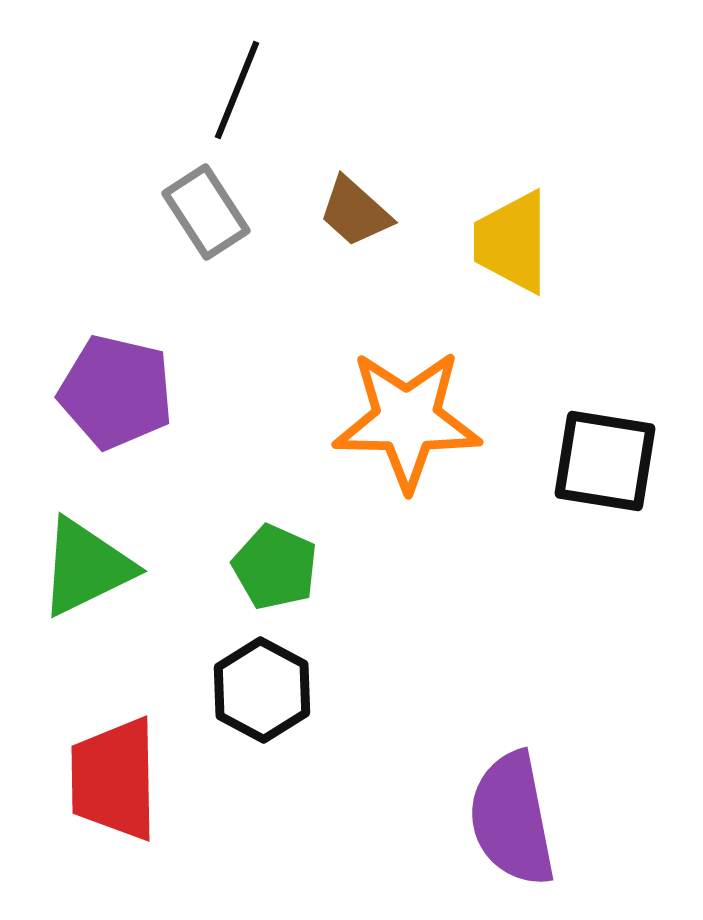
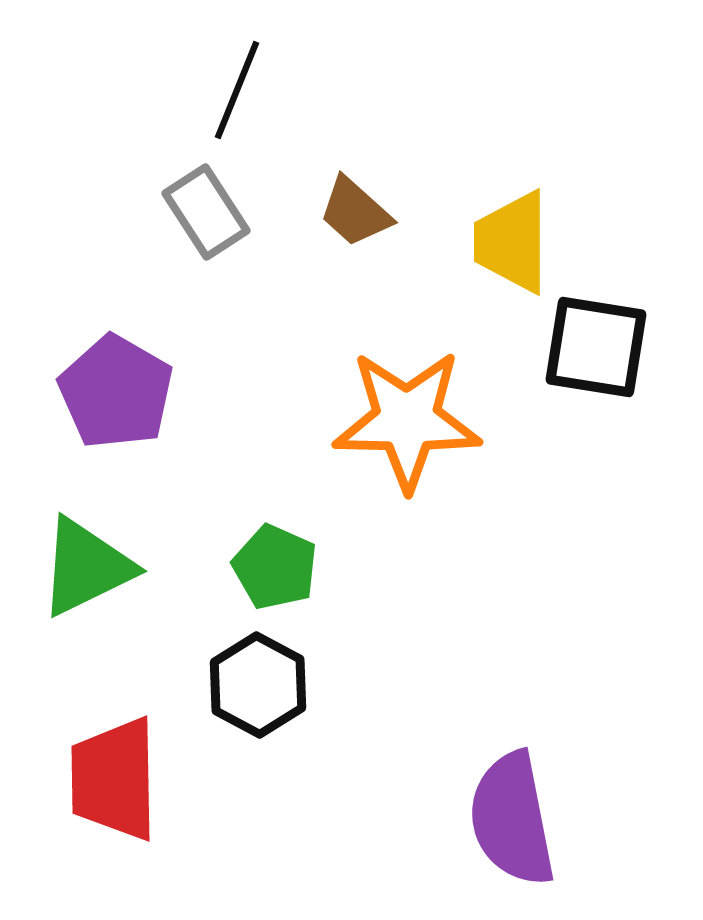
purple pentagon: rotated 17 degrees clockwise
black square: moved 9 px left, 114 px up
black hexagon: moved 4 px left, 5 px up
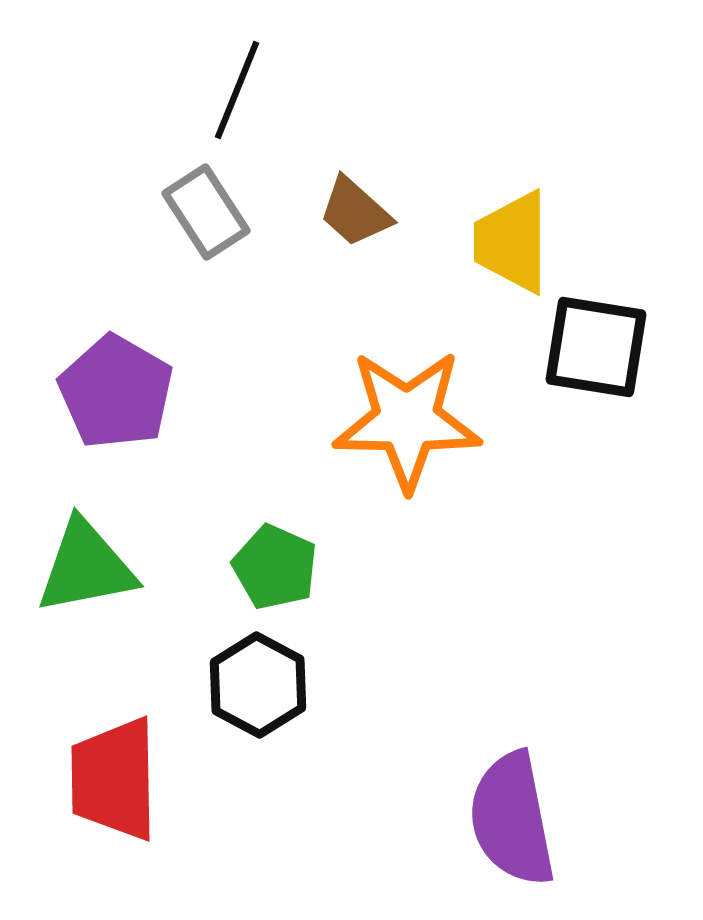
green triangle: rotated 15 degrees clockwise
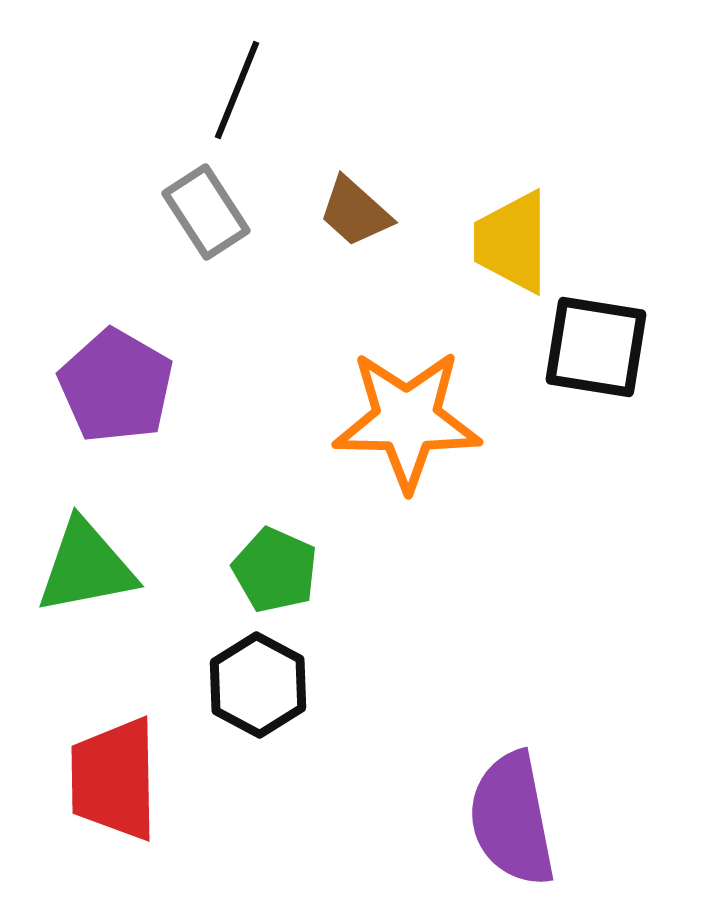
purple pentagon: moved 6 px up
green pentagon: moved 3 px down
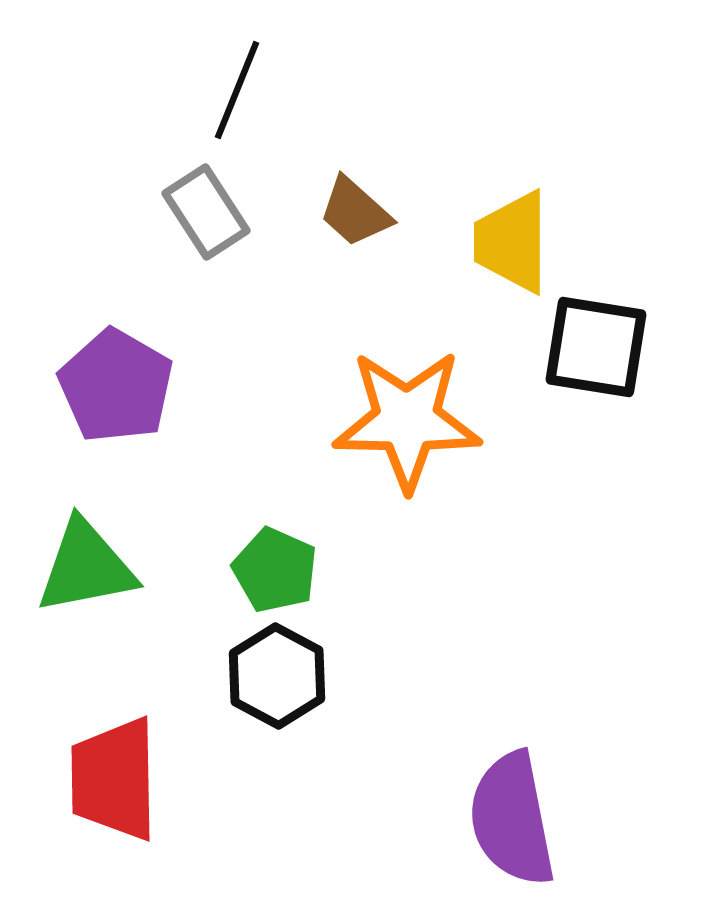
black hexagon: moved 19 px right, 9 px up
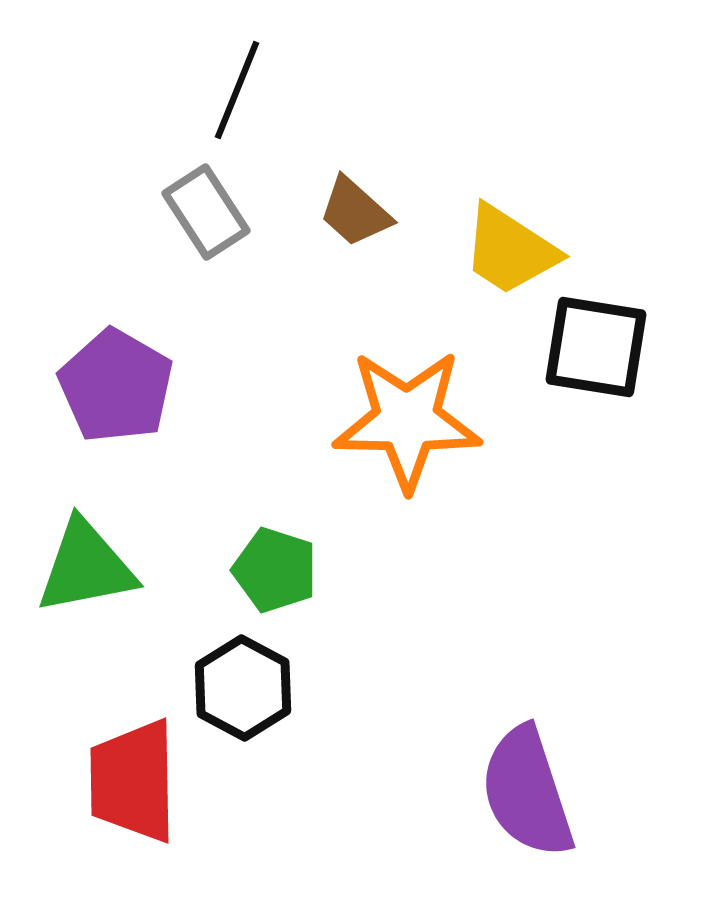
yellow trapezoid: moved 2 px left, 8 px down; rotated 57 degrees counterclockwise
green pentagon: rotated 6 degrees counterclockwise
black hexagon: moved 34 px left, 12 px down
red trapezoid: moved 19 px right, 2 px down
purple semicircle: moved 15 px right, 27 px up; rotated 7 degrees counterclockwise
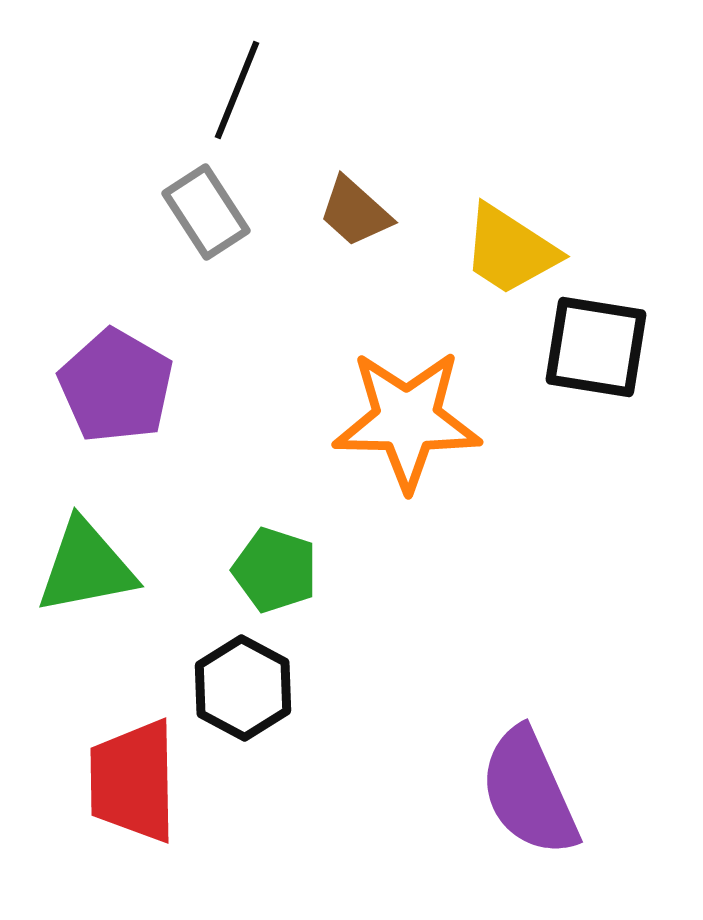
purple semicircle: moved 2 px right; rotated 6 degrees counterclockwise
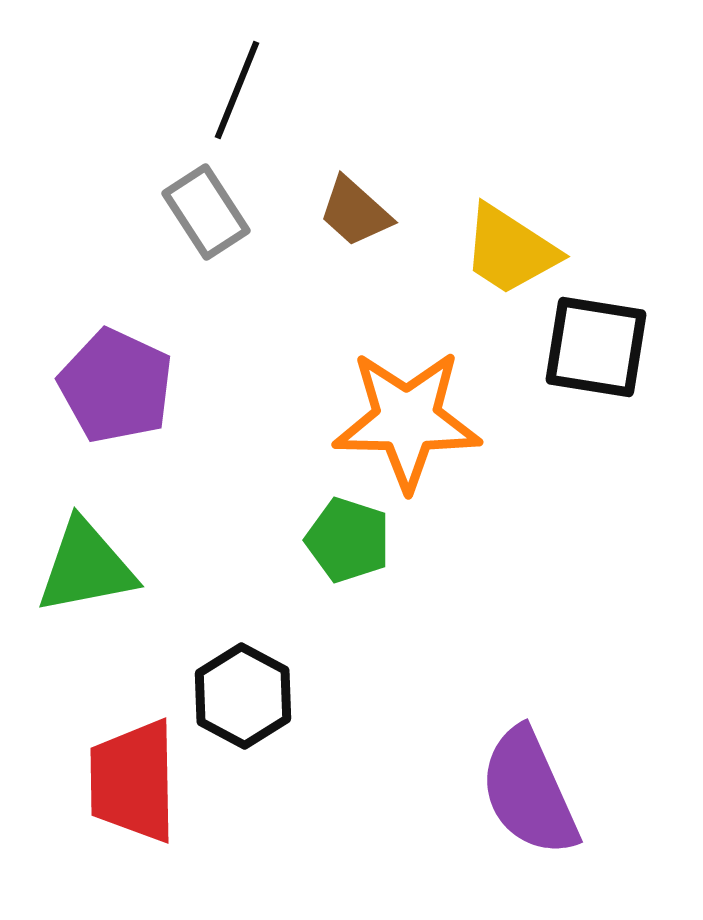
purple pentagon: rotated 5 degrees counterclockwise
green pentagon: moved 73 px right, 30 px up
black hexagon: moved 8 px down
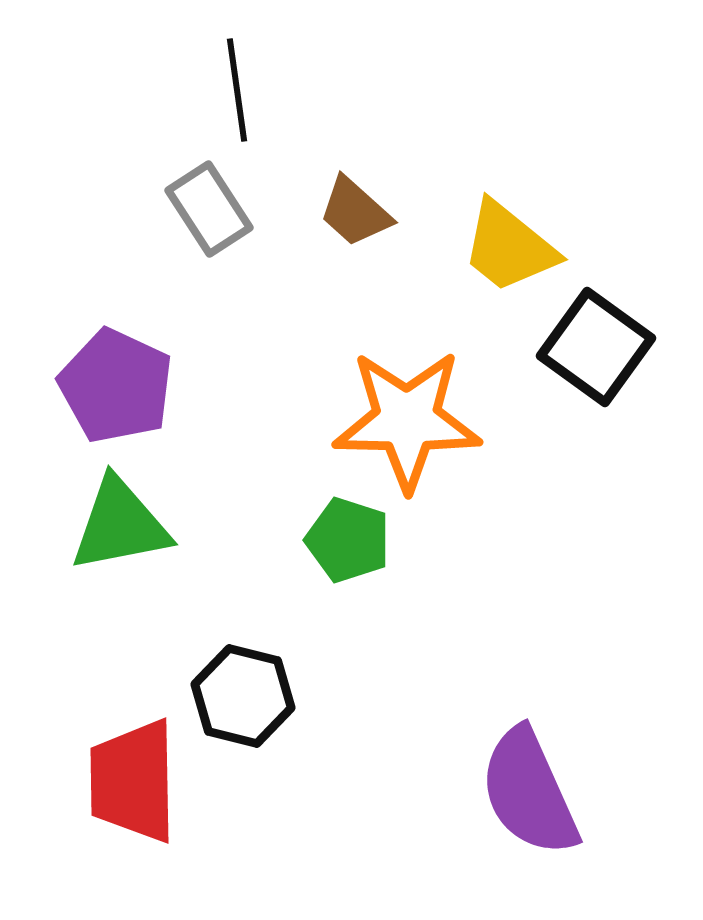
black line: rotated 30 degrees counterclockwise
gray rectangle: moved 3 px right, 3 px up
yellow trapezoid: moved 1 px left, 3 px up; rotated 6 degrees clockwise
black square: rotated 27 degrees clockwise
green triangle: moved 34 px right, 42 px up
black hexagon: rotated 14 degrees counterclockwise
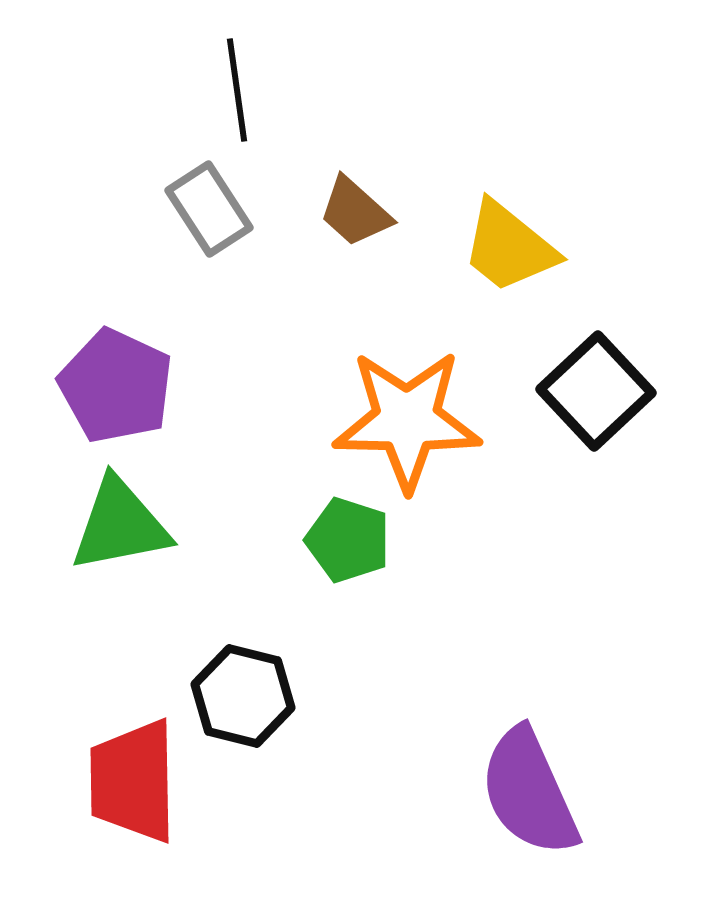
black square: moved 44 px down; rotated 11 degrees clockwise
